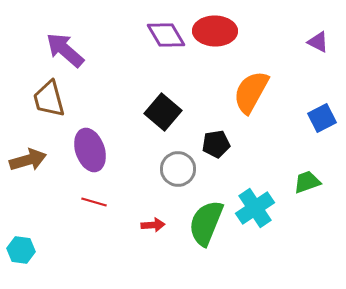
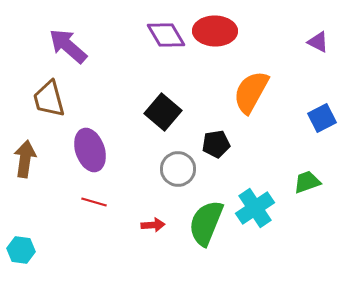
purple arrow: moved 3 px right, 4 px up
brown arrow: moved 3 px left, 1 px up; rotated 66 degrees counterclockwise
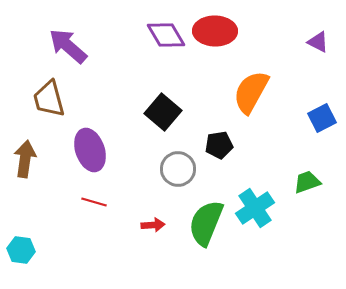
black pentagon: moved 3 px right, 1 px down
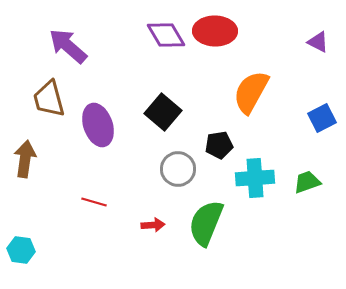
purple ellipse: moved 8 px right, 25 px up
cyan cross: moved 30 px up; rotated 30 degrees clockwise
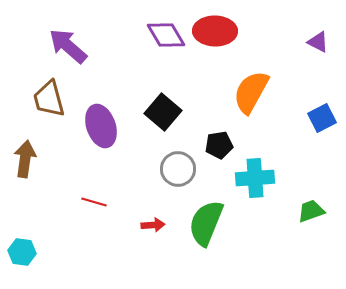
purple ellipse: moved 3 px right, 1 px down
green trapezoid: moved 4 px right, 29 px down
cyan hexagon: moved 1 px right, 2 px down
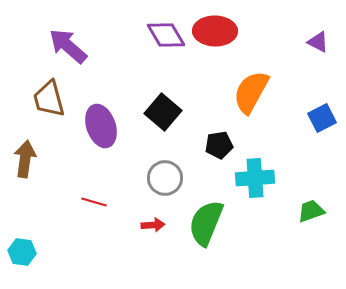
gray circle: moved 13 px left, 9 px down
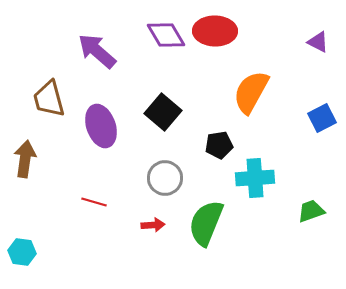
purple arrow: moved 29 px right, 5 px down
